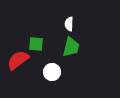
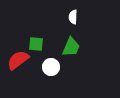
white semicircle: moved 4 px right, 7 px up
green trapezoid: rotated 10 degrees clockwise
white circle: moved 1 px left, 5 px up
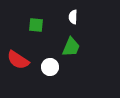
green square: moved 19 px up
red semicircle: rotated 110 degrees counterclockwise
white circle: moved 1 px left
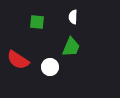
green square: moved 1 px right, 3 px up
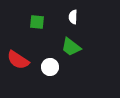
green trapezoid: rotated 105 degrees clockwise
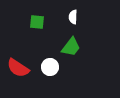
green trapezoid: rotated 90 degrees counterclockwise
red semicircle: moved 8 px down
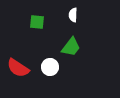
white semicircle: moved 2 px up
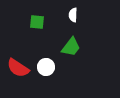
white circle: moved 4 px left
